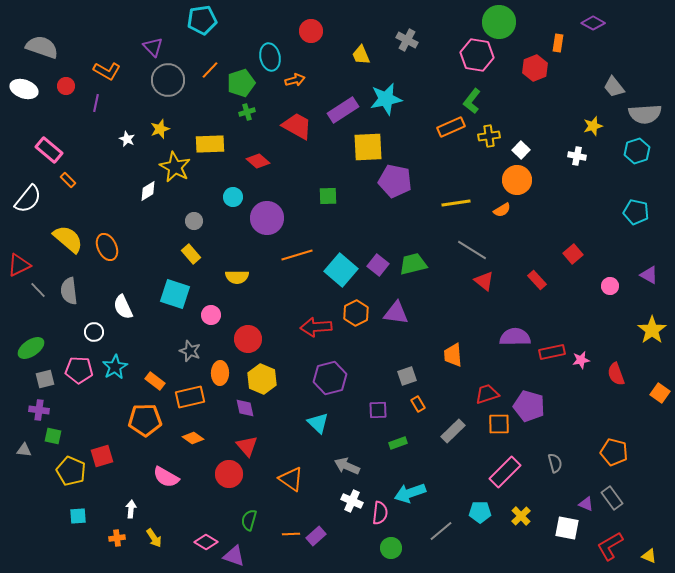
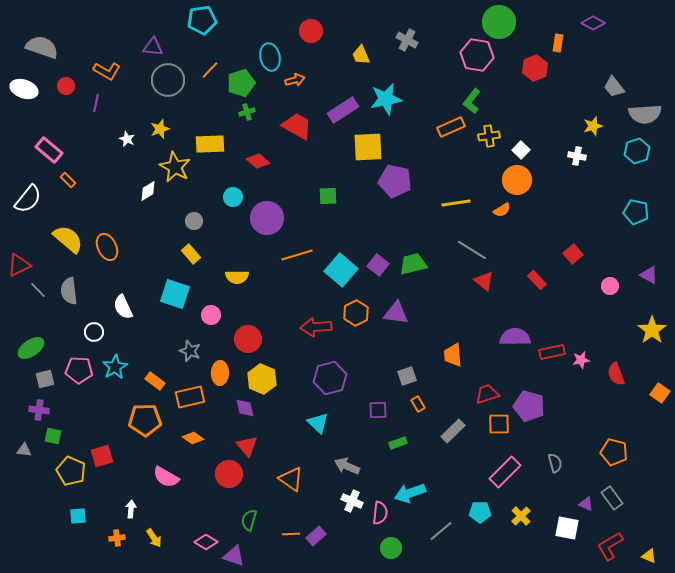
purple triangle at (153, 47): rotated 40 degrees counterclockwise
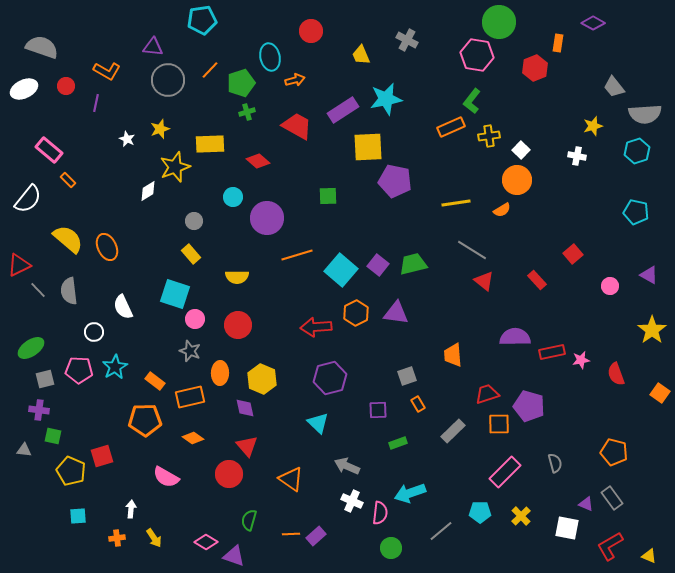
white ellipse at (24, 89): rotated 44 degrees counterclockwise
yellow star at (175, 167): rotated 24 degrees clockwise
pink circle at (211, 315): moved 16 px left, 4 px down
red circle at (248, 339): moved 10 px left, 14 px up
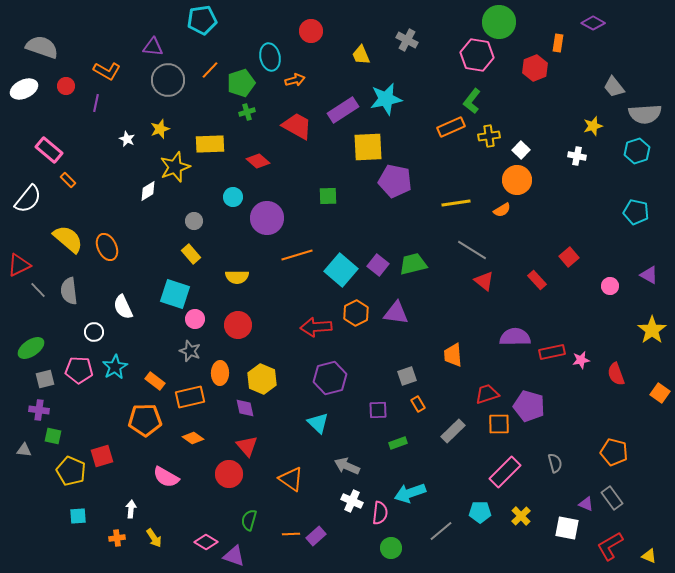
red square at (573, 254): moved 4 px left, 3 px down
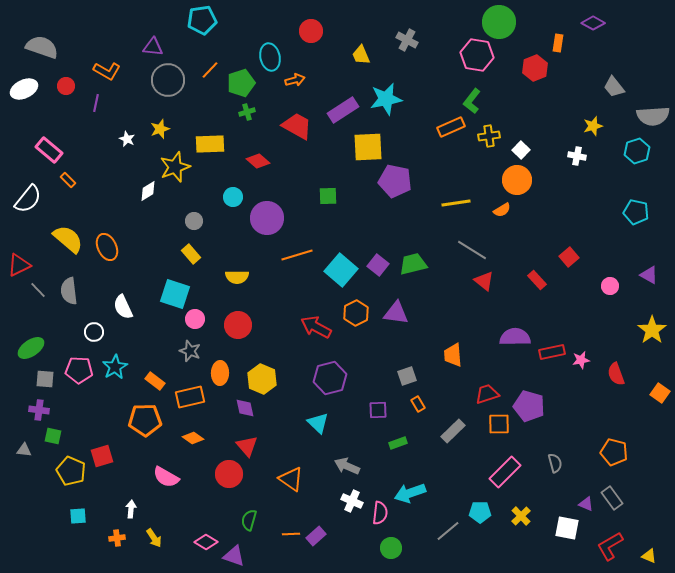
gray semicircle at (645, 114): moved 8 px right, 2 px down
red arrow at (316, 327): rotated 32 degrees clockwise
gray square at (45, 379): rotated 18 degrees clockwise
gray line at (441, 531): moved 7 px right
